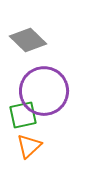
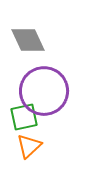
gray diamond: rotated 21 degrees clockwise
green square: moved 1 px right, 2 px down
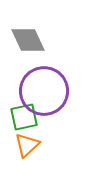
orange triangle: moved 2 px left, 1 px up
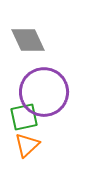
purple circle: moved 1 px down
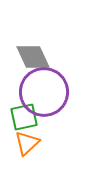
gray diamond: moved 5 px right, 17 px down
orange triangle: moved 2 px up
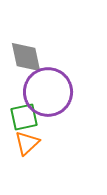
gray diamond: moved 7 px left; rotated 12 degrees clockwise
purple circle: moved 4 px right
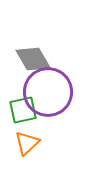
gray diamond: moved 7 px right, 2 px down; rotated 18 degrees counterclockwise
green square: moved 1 px left, 7 px up
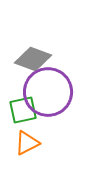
gray diamond: rotated 39 degrees counterclockwise
orange triangle: rotated 16 degrees clockwise
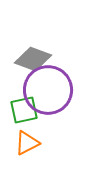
purple circle: moved 2 px up
green square: moved 1 px right
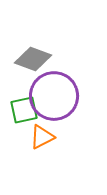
purple circle: moved 6 px right, 6 px down
orange triangle: moved 15 px right, 6 px up
